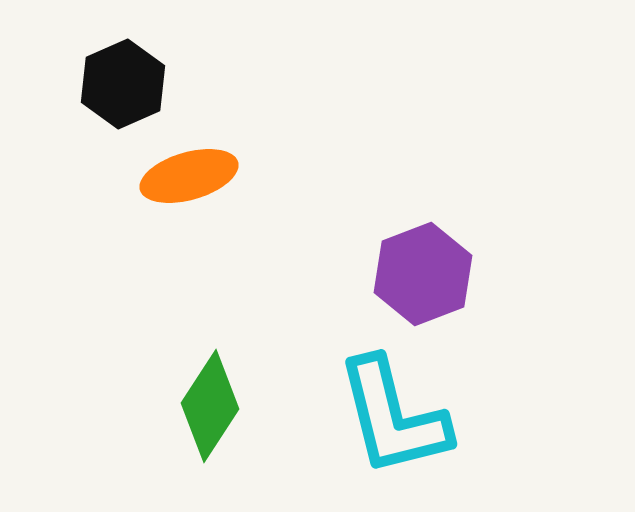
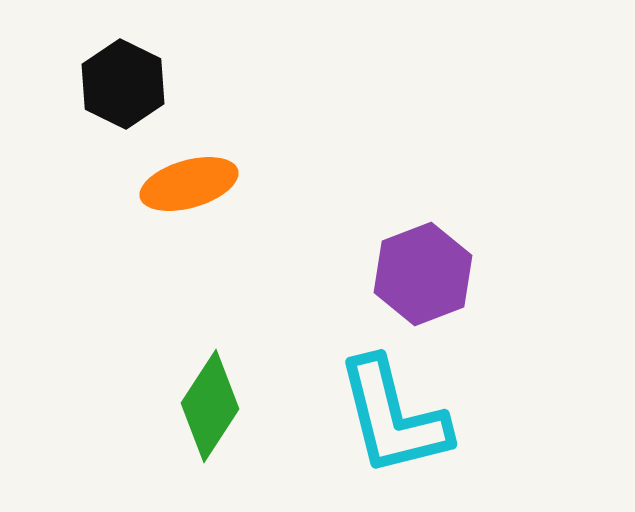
black hexagon: rotated 10 degrees counterclockwise
orange ellipse: moved 8 px down
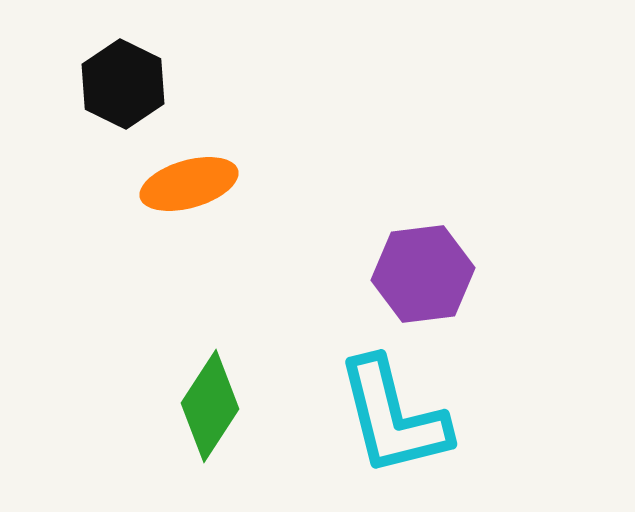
purple hexagon: rotated 14 degrees clockwise
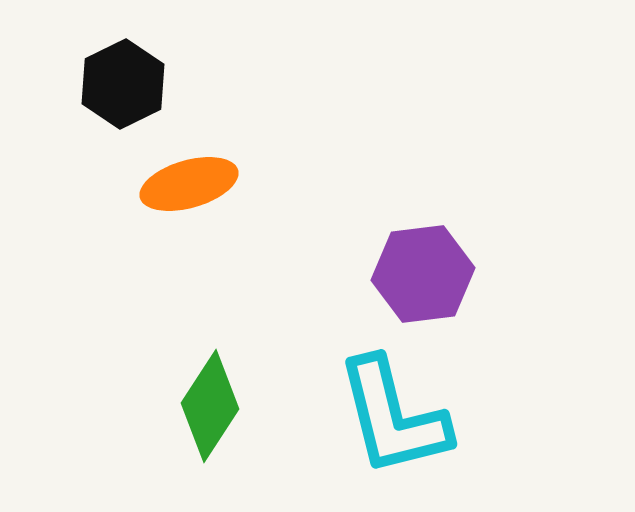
black hexagon: rotated 8 degrees clockwise
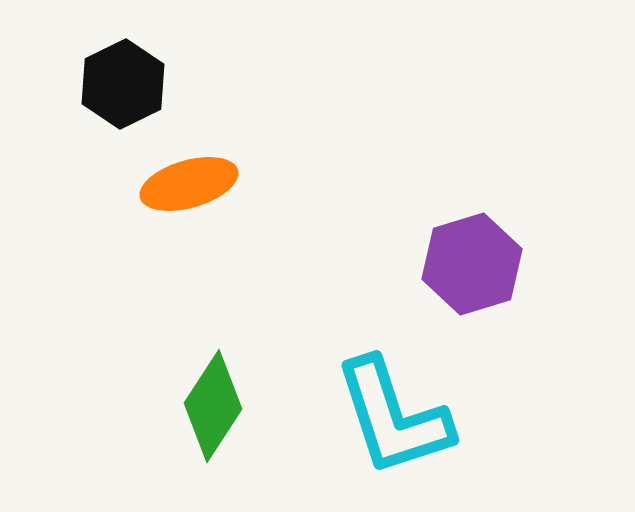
purple hexagon: moved 49 px right, 10 px up; rotated 10 degrees counterclockwise
green diamond: moved 3 px right
cyan L-shape: rotated 4 degrees counterclockwise
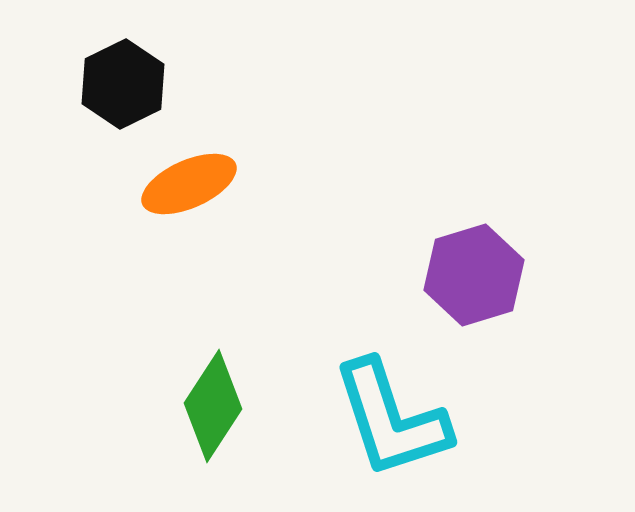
orange ellipse: rotated 8 degrees counterclockwise
purple hexagon: moved 2 px right, 11 px down
cyan L-shape: moved 2 px left, 2 px down
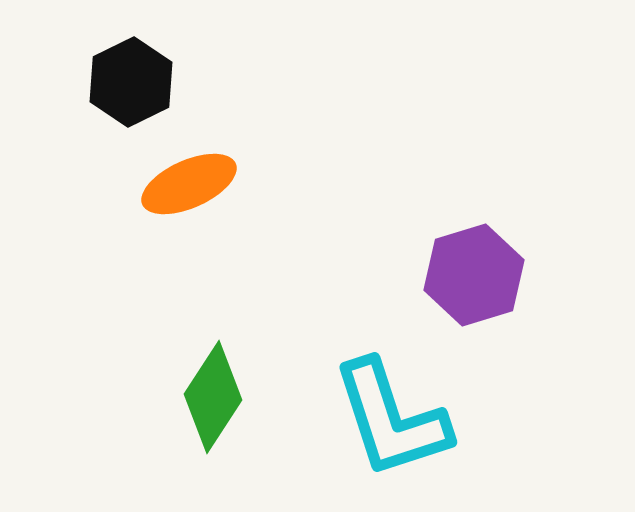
black hexagon: moved 8 px right, 2 px up
green diamond: moved 9 px up
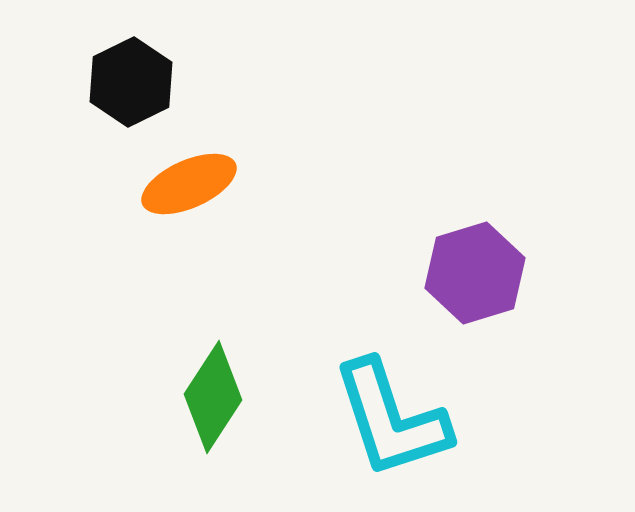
purple hexagon: moved 1 px right, 2 px up
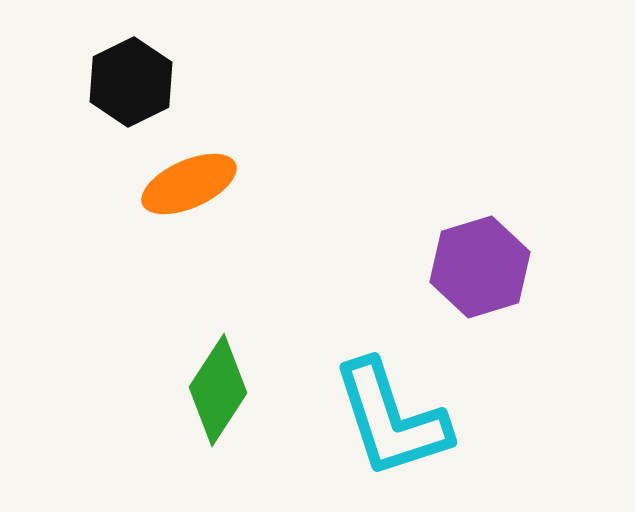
purple hexagon: moved 5 px right, 6 px up
green diamond: moved 5 px right, 7 px up
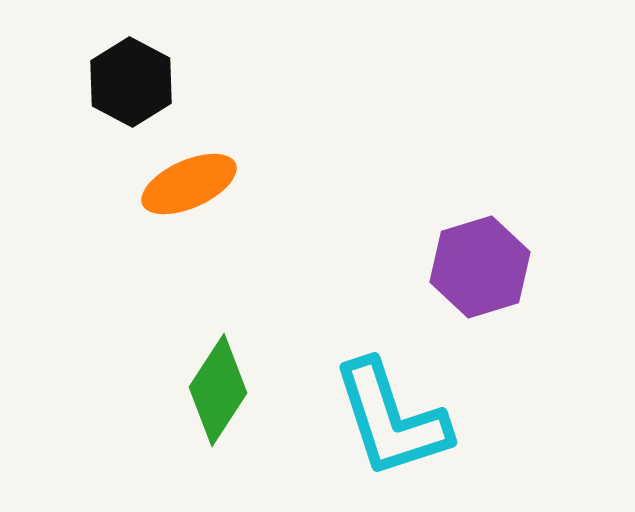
black hexagon: rotated 6 degrees counterclockwise
